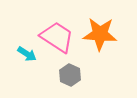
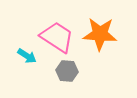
cyan arrow: moved 2 px down
gray hexagon: moved 3 px left, 4 px up; rotated 20 degrees counterclockwise
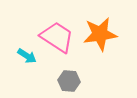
orange star: rotated 12 degrees counterclockwise
gray hexagon: moved 2 px right, 10 px down
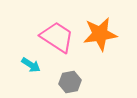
cyan arrow: moved 4 px right, 9 px down
gray hexagon: moved 1 px right, 1 px down; rotated 15 degrees counterclockwise
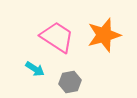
orange star: moved 4 px right, 1 px down; rotated 8 degrees counterclockwise
cyan arrow: moved 4 px right, 4 px down
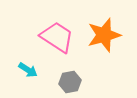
cyan arrow: moved 7 px left, 1 px down
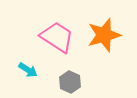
gray hexagon: rotated 25 degrees counterclockwise
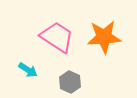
orange star: moved 2 px down; rotated 12 degrees clockwise
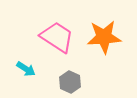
cyan arrow: moved 2 px left, 1 px up
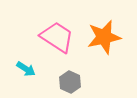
orange star: rotated 8 degrees counterclockwise
